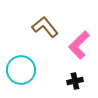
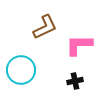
brown L-shape: rotated 104 degrees clockwise
pink L-shape: rotated 44 degrees clockwise
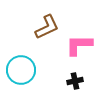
brown L-shape: moved 2 px right
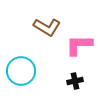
brown L-shape: rotated 56 degrees clockwise
cyan circle: moved 1 px down
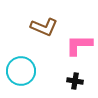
brown L-shape: moved 3 px left; rotated 8 degrees counterclockwise
black cross: rotated 21 degrees clockwise
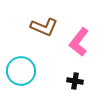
pink L-shape: moved 3 px up; rotated 52 degrees counterclockwise
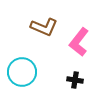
cyan circle: moved 1 px right, 1 px down
black cross: moved 1 px up
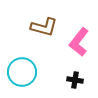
brown L-shape: rotated 8 degrees counterclockwise
